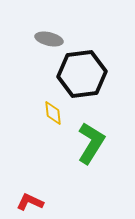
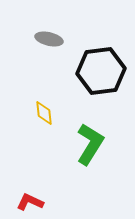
black hexagon: moved 19 px right, 3 px up
yellow diamond: moved 9 px left
green L-shape: moved 1 px left, 1 px down
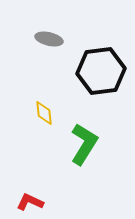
green L-shape: moved 6 px left
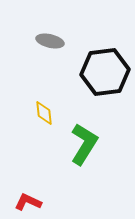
gray ellipse: moved 1 px right, 2 px down
black hexagon: moved 4 px right, 1 px down
red L-shape: moved 2 px left
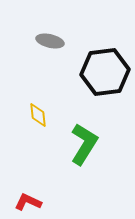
yellow diamond: moved 6 px left, 2 px down
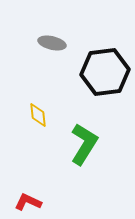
gray ellipse: moved 2 px right, 2 px down
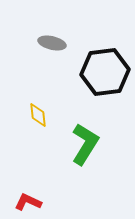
green L-shape: moved 1 px right
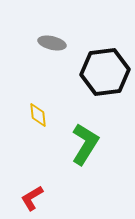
red L-shape: moved 4 px right, 4 px up; rotated 56 degrees counterclockwise
